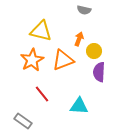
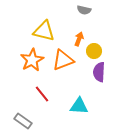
yellow triangle: moved 3 px right
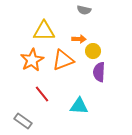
yellow triangle: rotated 15 degrees counterclockwise
orange arrow: rotated 72 degrees clockwise
yellow circle: moved 1 px left
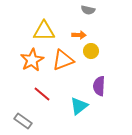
gray semicircle: moved 4 px right
orange arrow: moved 4 px up
yellow circle: moved 2 px left
purple semicircle: moved 14 px down
red line: rotated 12 degrees counterclockwise
cyan triangle: rotated 42 degrees counterclockwise
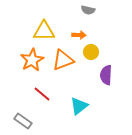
yellow circle: moved 1 px down
purple semicircle: moved 7 px right, 11 px up
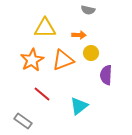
yellow triangle: moved 1 px right, 3 px up
yellow circle: moved 1 px down
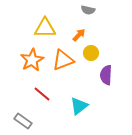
orange arrow: rotated 48 degrees counterclockwise
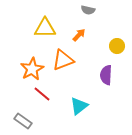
yellow circle: moved 26 px right, 7 px up
orange star: moved 9 px down
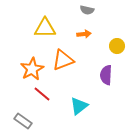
gray semicircle: moved 1 px left
orange arrow: moved 5 px right, 1 px up; rotated 40 degrees clockwise
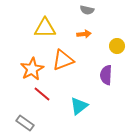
gray rectangle: moved 2 px right, 2 px down
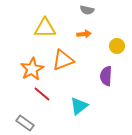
purple semicircle: moved 1 px down
